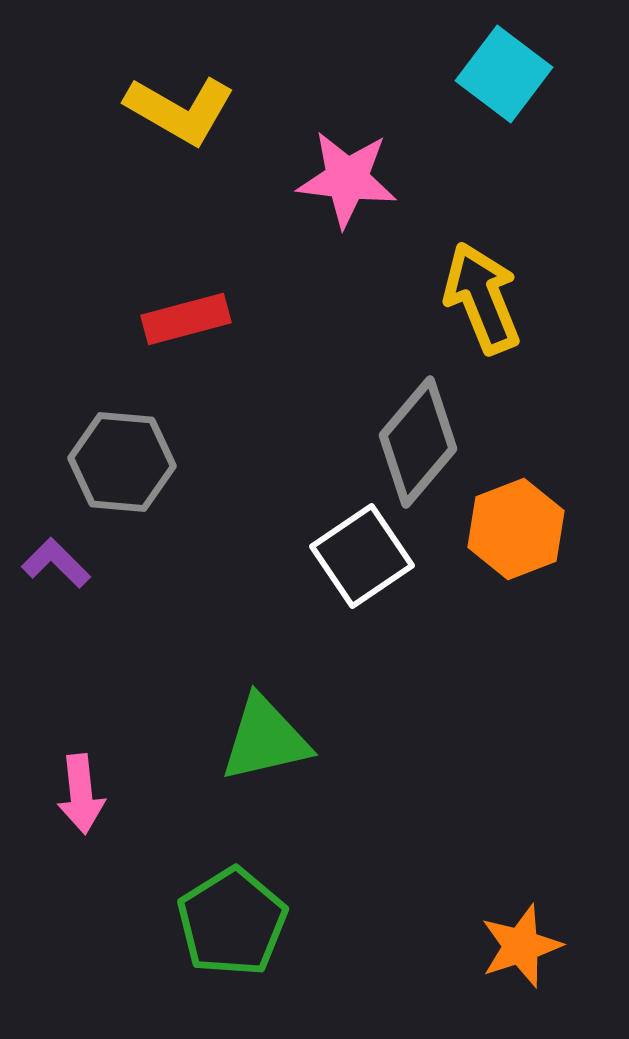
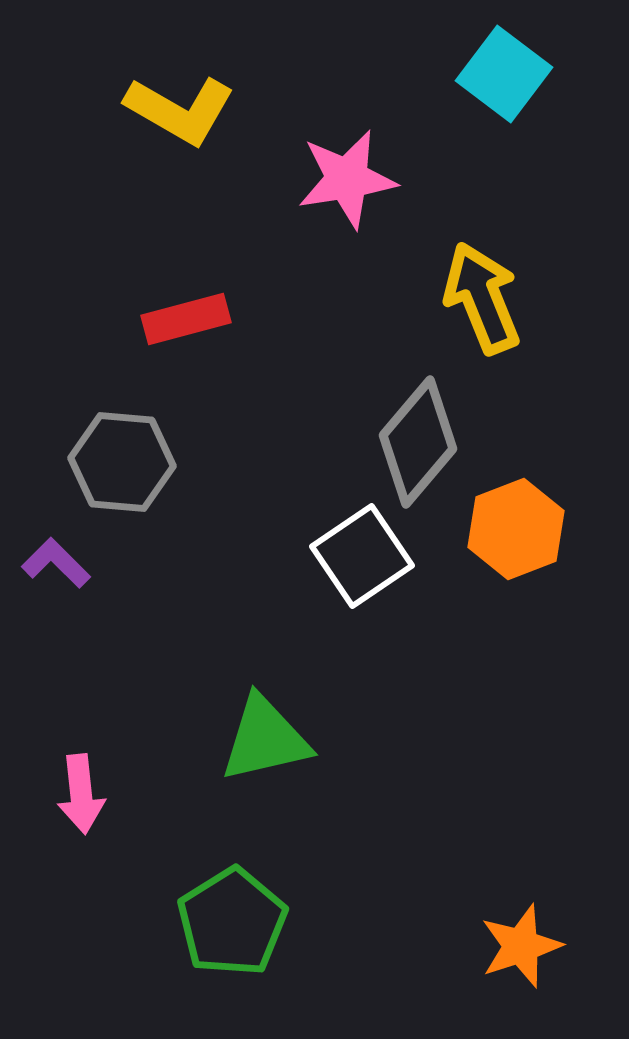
pink star: rotated 16 degrees counterclockwise
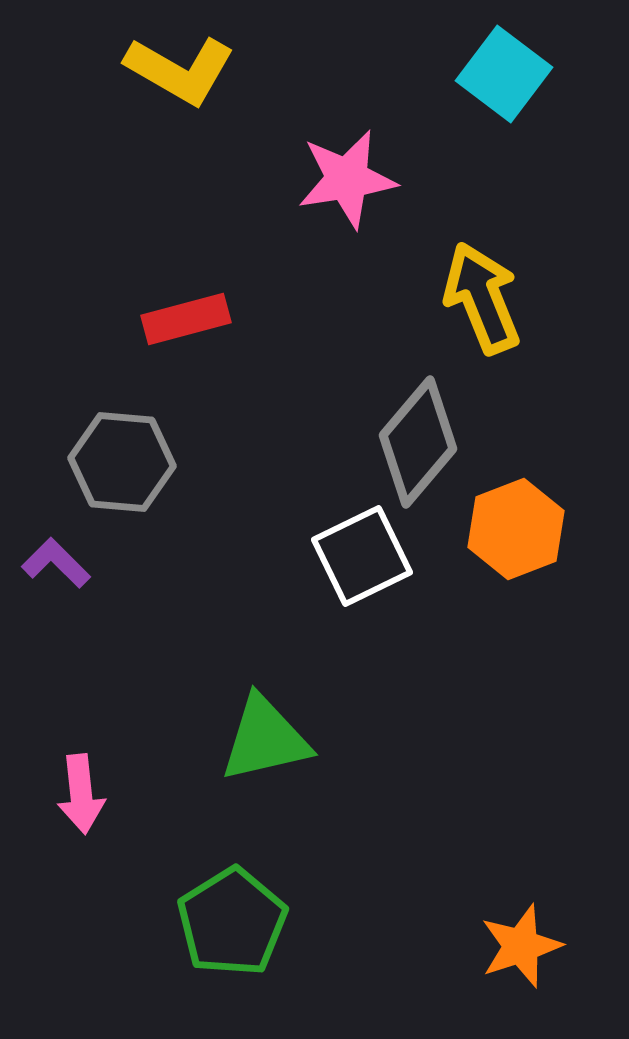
yellow L-shape: moved 40 px up
white square: rotated 8 degrees clockwise
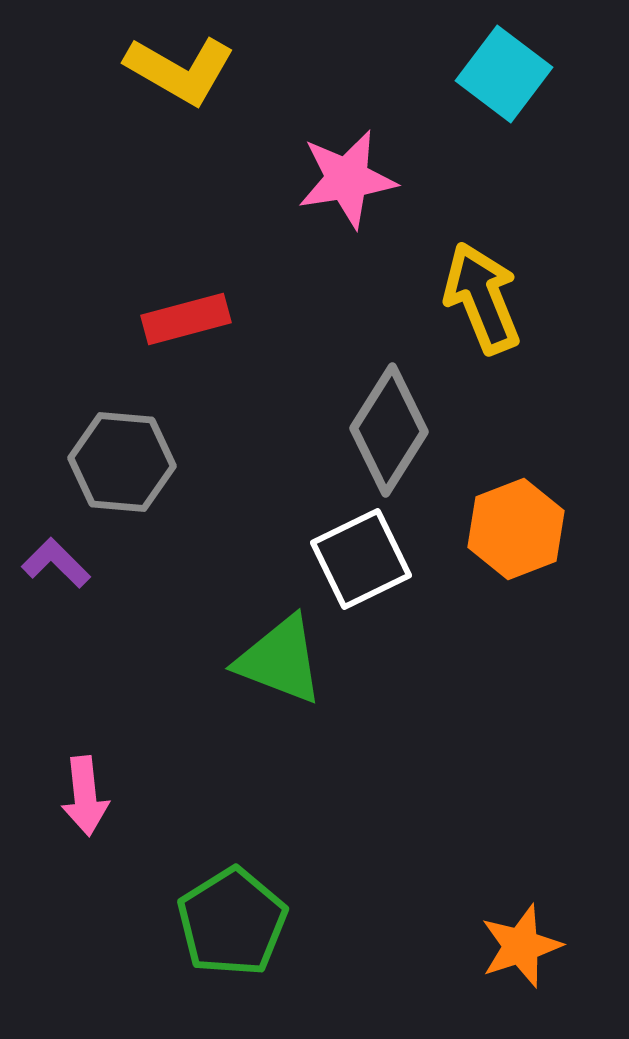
gray diamond: moved 29 px left, 12 px up; rotated 8 degrees counterclockwise
white square: moved 1 px left, 3 px down
green triangle: moved 15 px right, 79 px up; rotated 34 degrees clockwise
pink arrow: moved 4 px right, 2 px down
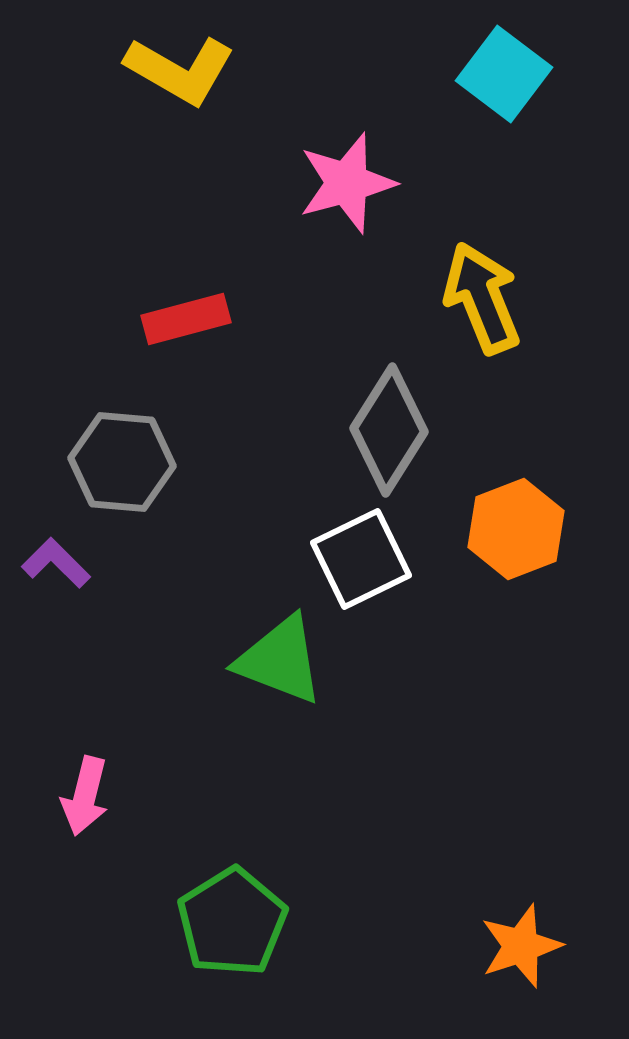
pink star: moved 4 px down; rotated 6 degrees counterclockwise
pink arrow: rotated 20 degrees clockwise
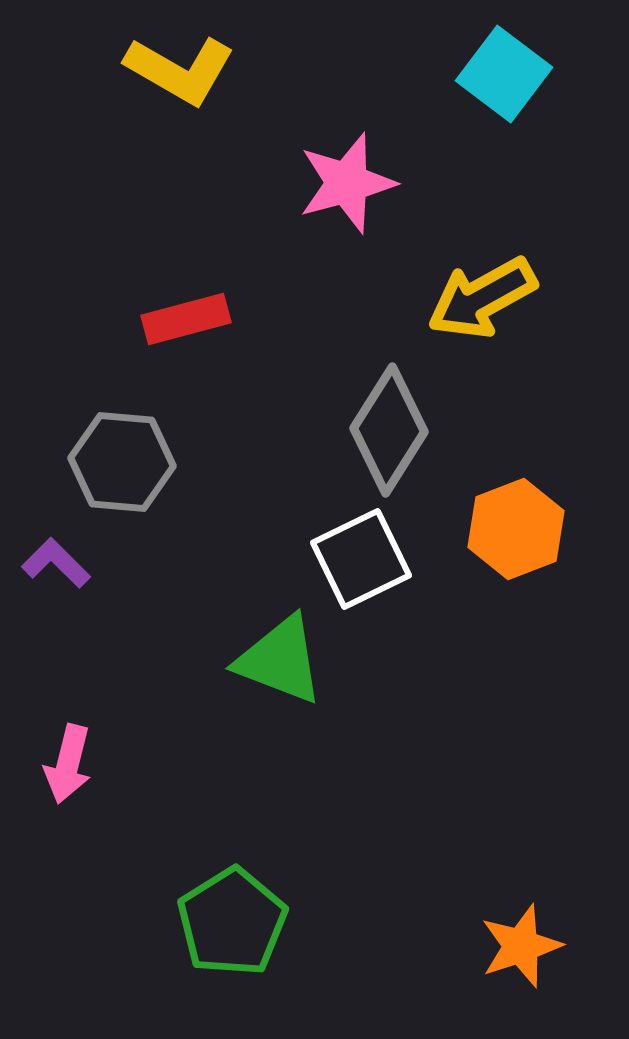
yellow arrow: rotated 97 degrees counterclockwise
pink arrow: moved 17 px left, 32 px up
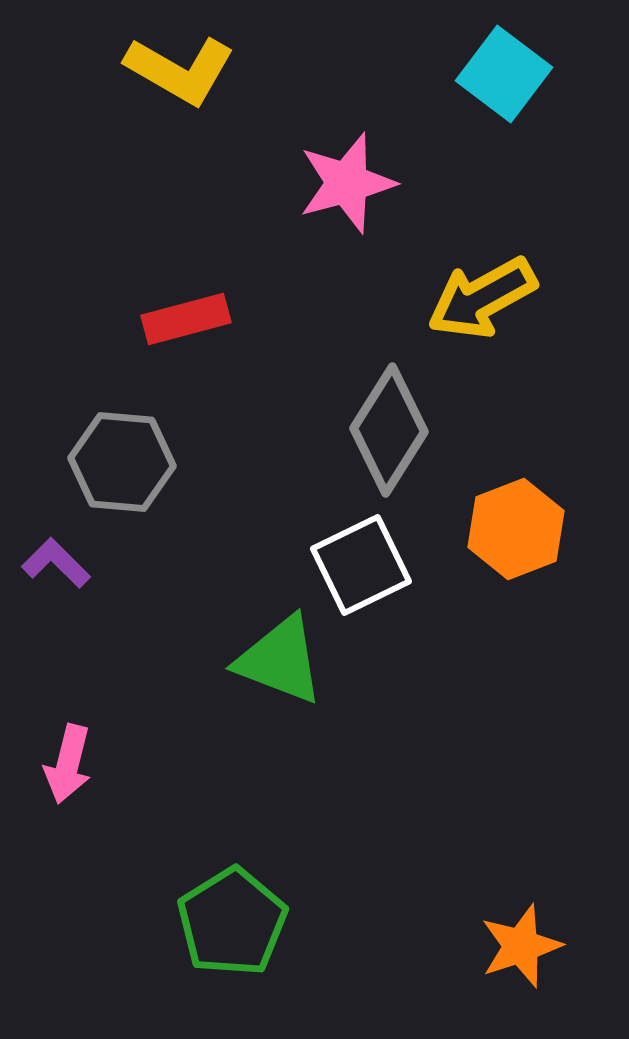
white square: moved 6 px down
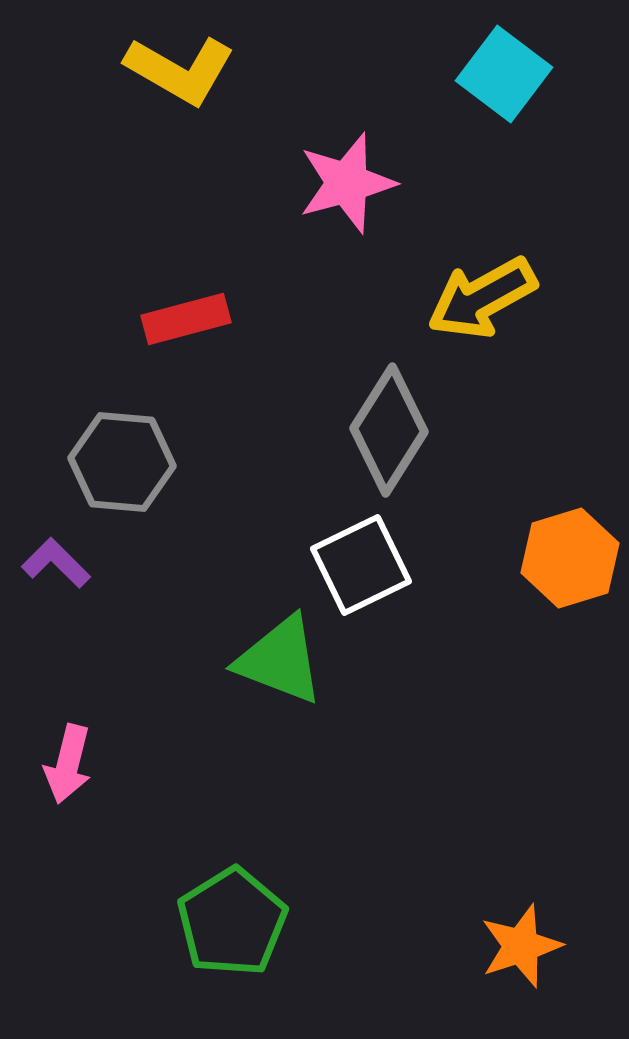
orange hexagon: moved 54 px right, 29 px down; rotated 4 degrees clockwise
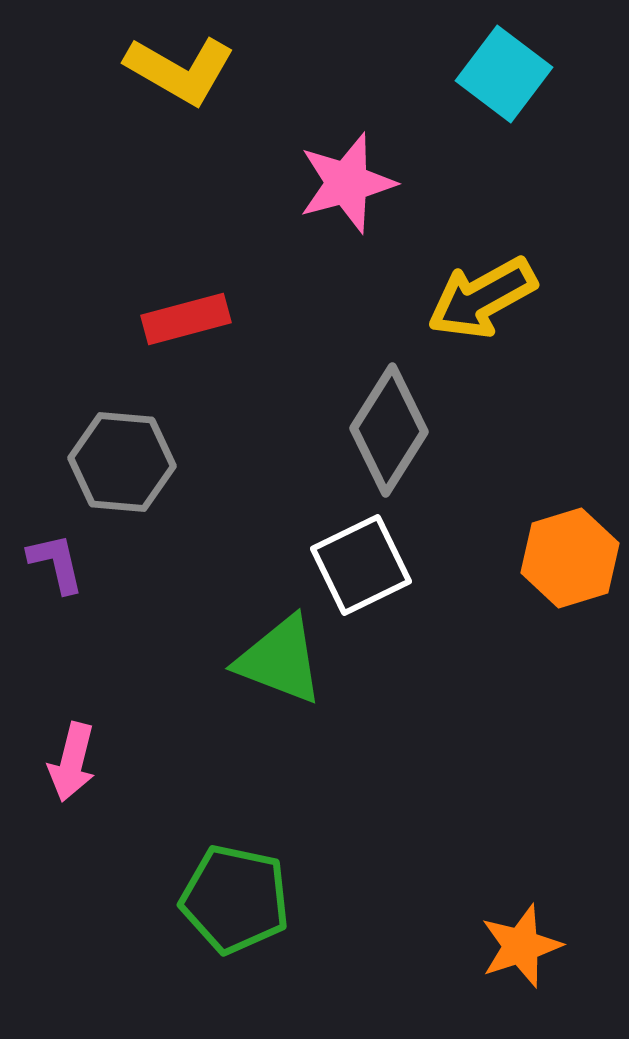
purple L-shape: rotated 32 degrees clockwise
pink arrow: moved 4 px right, 2 px up
green pentagon: moved 3 px right, 23 px up; rotated 28 degrees counterclockwise
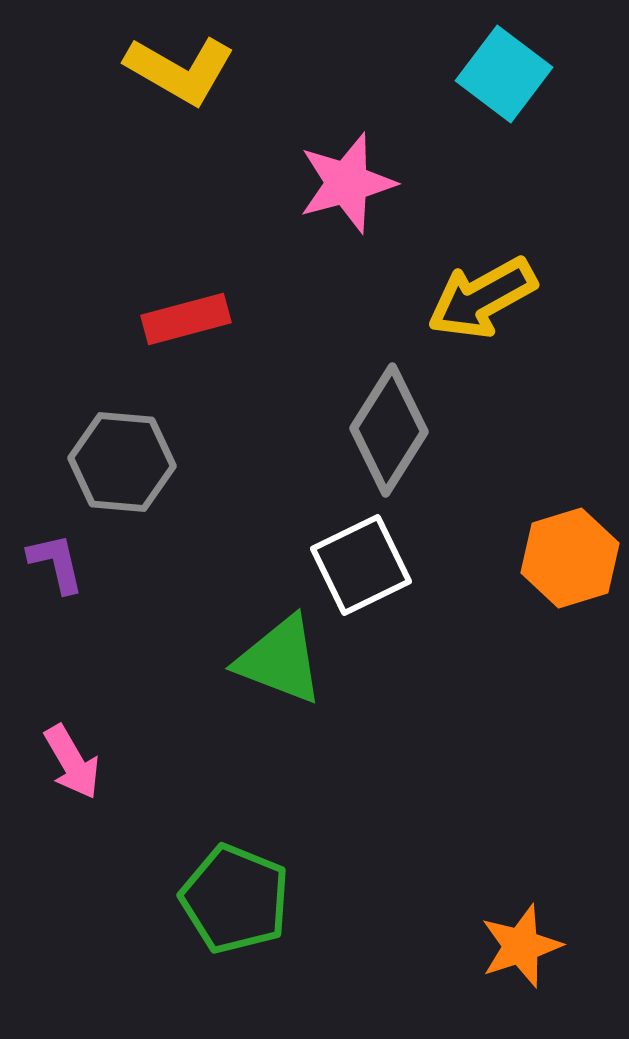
pink arrow: rotated 44 degrees counterclockwise
green pentagon: rotated 10 degrees clockwise
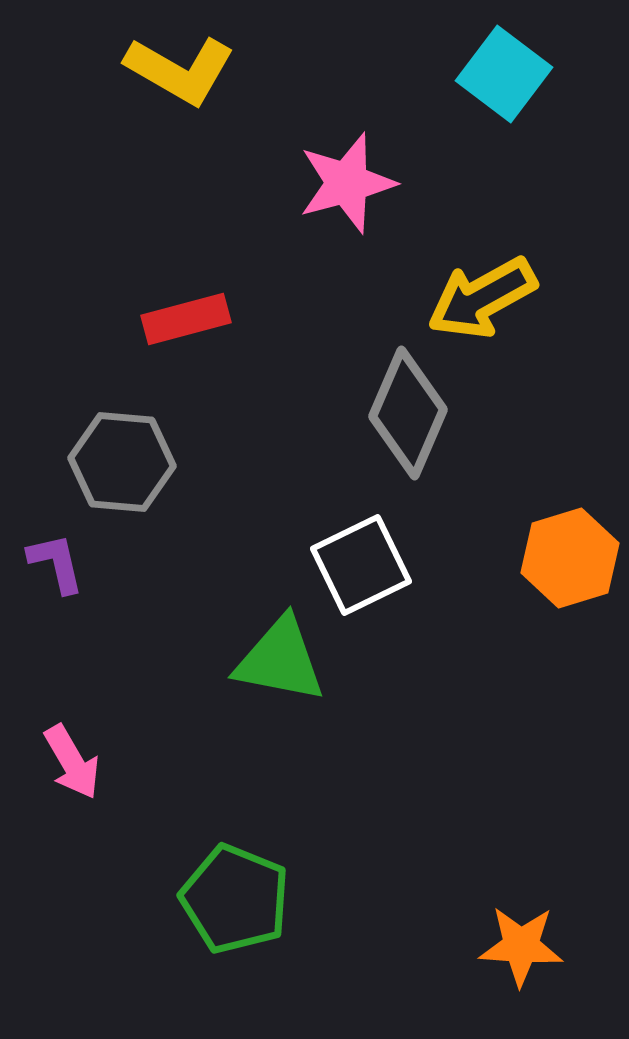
gray diamond: moved 19 px right, 17 px up; rotated 9 degrees counterclockwise
green triangle: rotated 10 degrees counterclockwise
orange star: rotated 22 degrees clockwise
